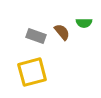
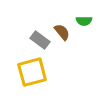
green semicircle: moved 2 px up
gray rectangle: moved 4 px right, 4 px down; rotated 18 degrees clockwise
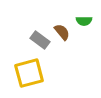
yellow square: moved 3 px left, 1 px down
